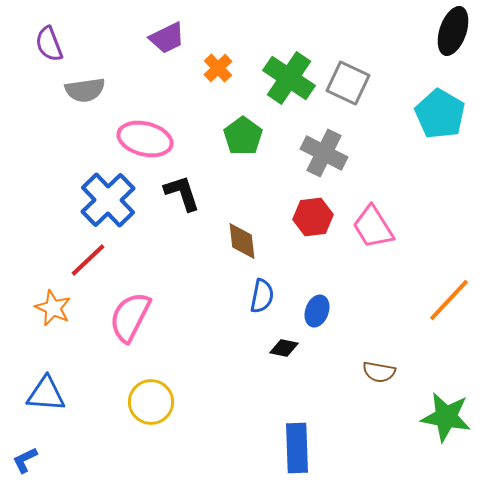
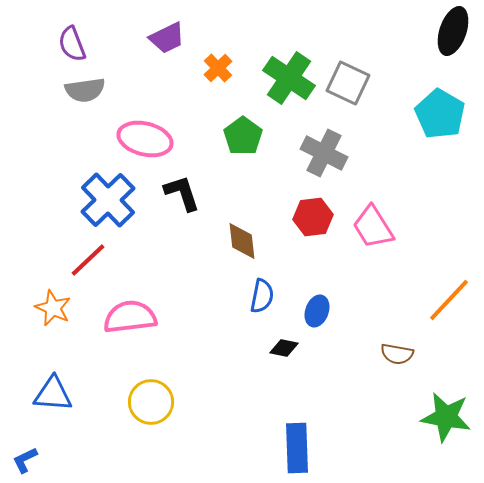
purple semicircle: moved 23 px right
pink semicircle: rotated 56 degrees clockwise
brown semicircle: moved 18 px right, 18 px up
blue triangle: moved 7 px right
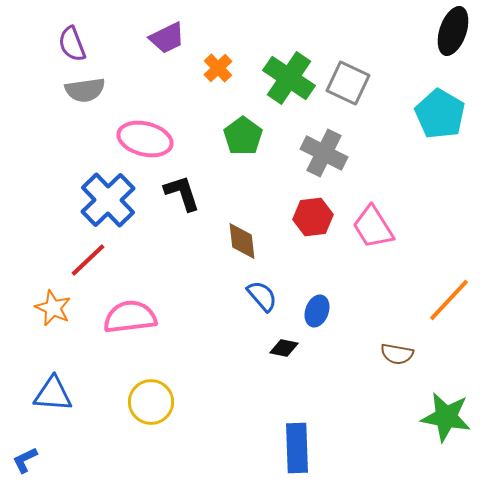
blue semicircle: rotated 52 degrees counterclockwise
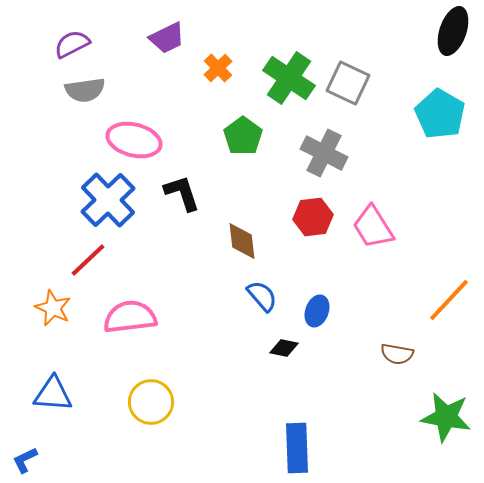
purple semicircle: rotated 84 degrees clockwise
pink ellipse: moved 11 px left, 1 px down
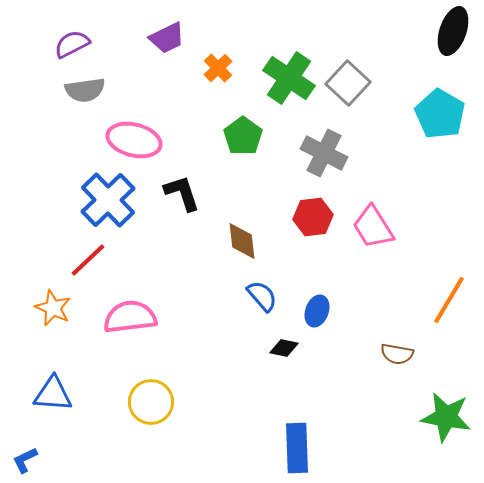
gray square: rotated 18 degrees clockwise
orange line: rotated 12 degrees counterclockwise
